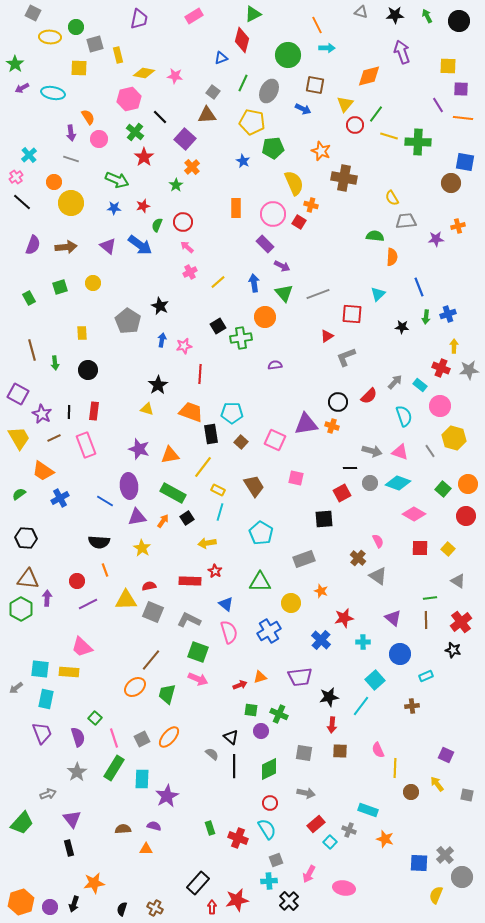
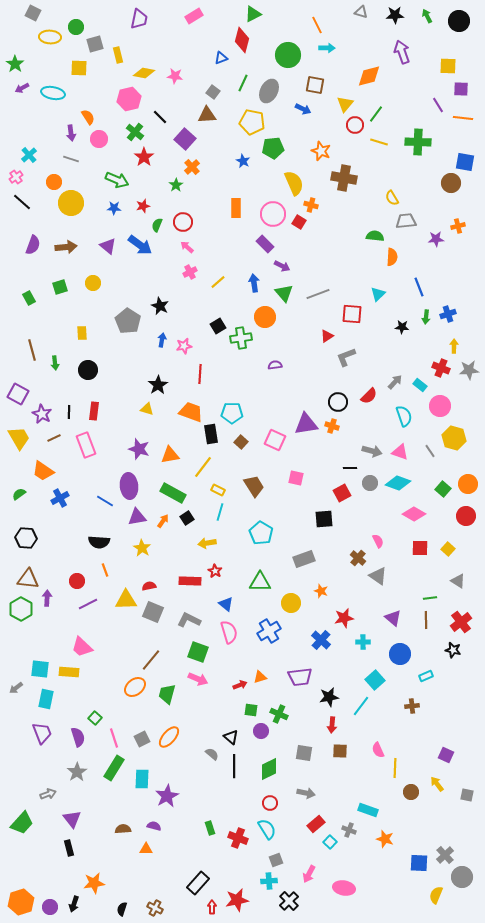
yellow line at (389, 136): moved 10 px left, 6 px down
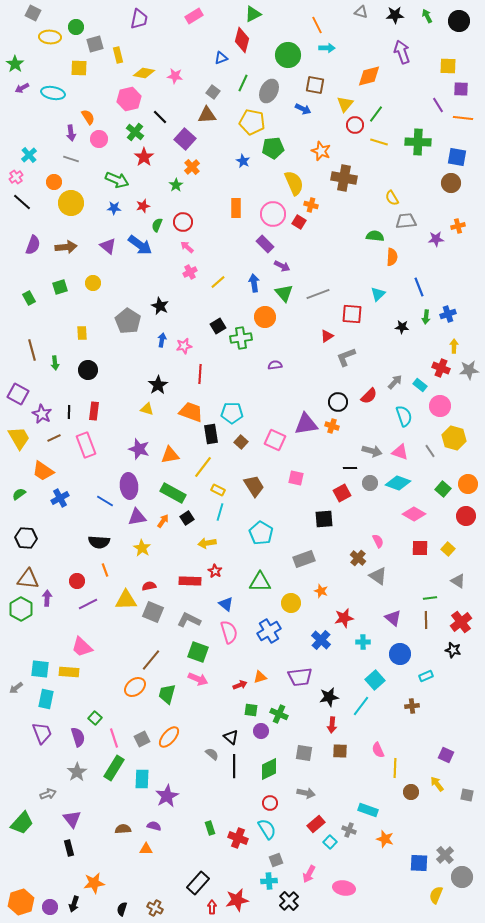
blue square at (465, 162): moved 8 px left, 5 px up
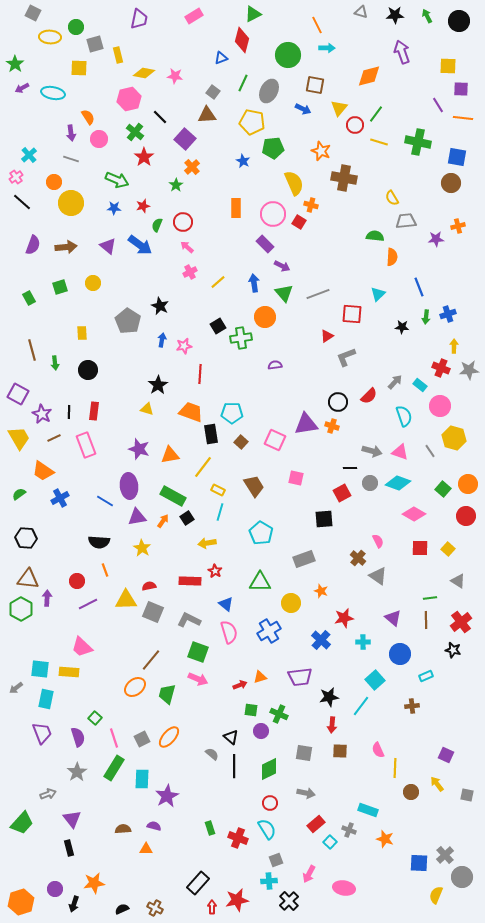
yellow triangle at (345, 104): moved 6 px left, 4 px down
green cross at (418, 142): rotated 10 degrees clockwise
green rectangle at (173, 493): moved 3 px down
purple circle at (50, 907): moved 5 px right, 18 px up
black semicircle at (122, 909): rotated 48 degrees clockwise
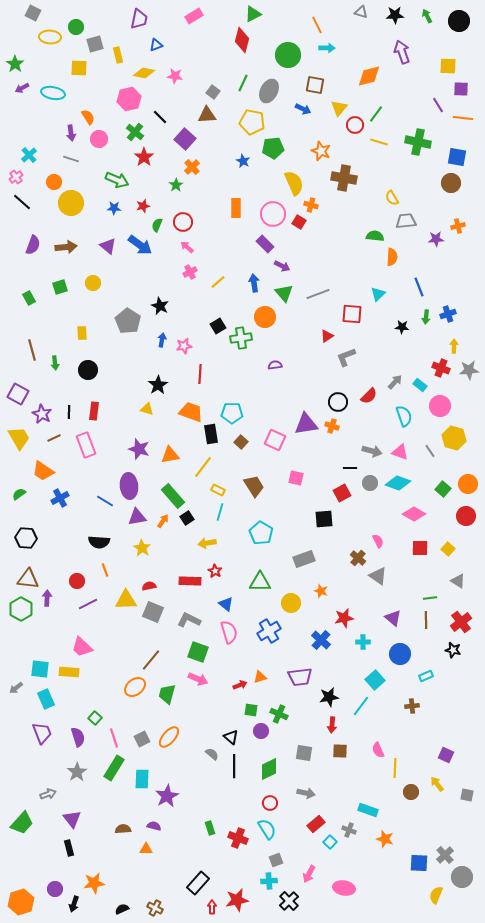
blue triangle at (221, 58): moved 65 px left, 13 px up
green rectangle at (173, 496): rotated 20 degrees clockwise
cyan rectangle at (46, 699): rotated 36 degrees counterclockwise
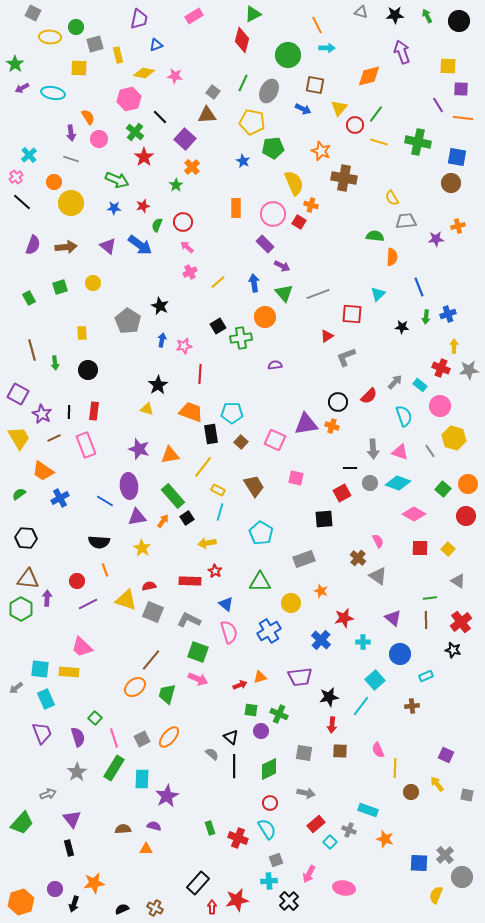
gray arrow at (372, 451): moved 1 px right, 2 px up; rotated 72 degrees clockwise
yellow triangle at (126, 600): rotated 20 degrees clockwise
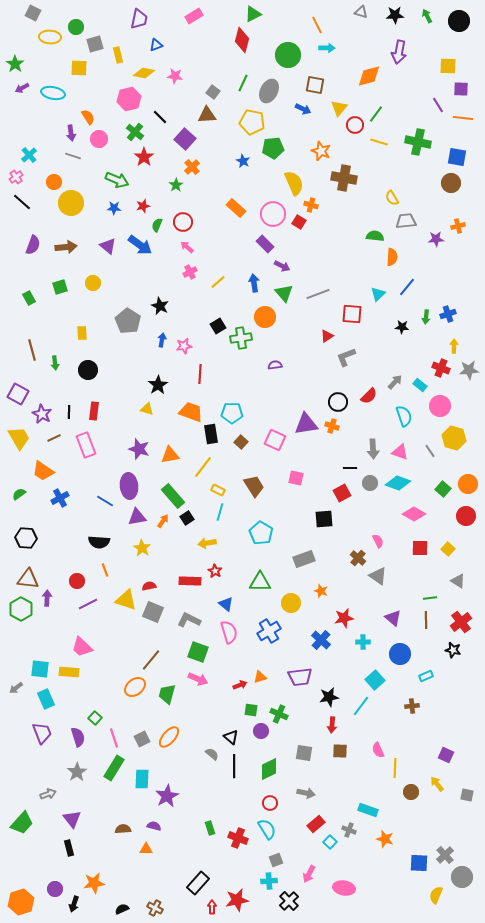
purple arrow at (402, 52): moved 3 px left; rotated 150 degrees counterclockwise
gray line at (71, 159): moved 2 px right, 3 px up
orange rectangle at (236, 208): rotated 48 degrees counterclockwise
blue line at (419, 287): moved 12 px left; rotated 60 degrees clockwise
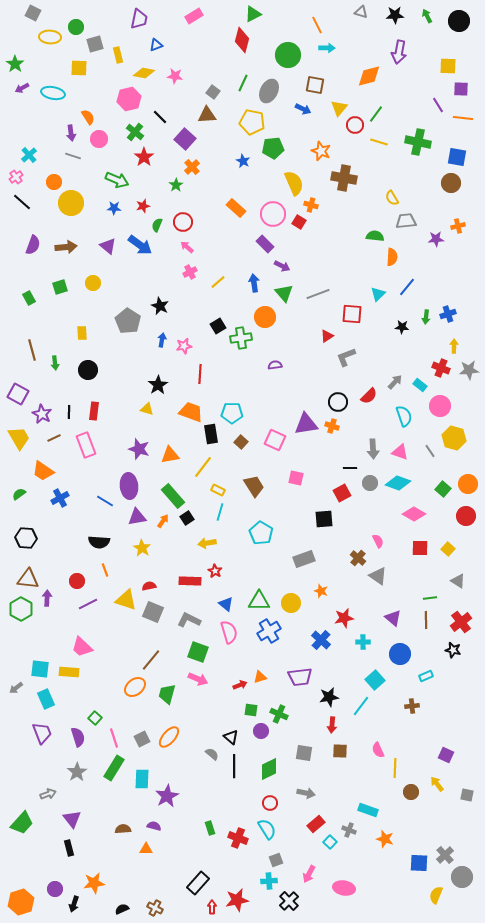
green triangle at (260, 582): moved 1 px left, 19 px down
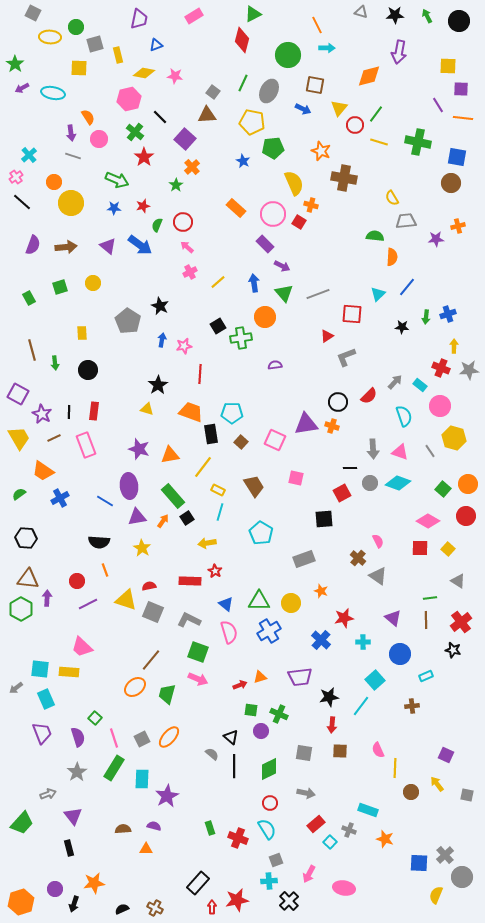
pink diamond at (414, 514): moved 14 px right, 7 px down
purple triangle at (72, 819): moved 1 px right, 3 px up
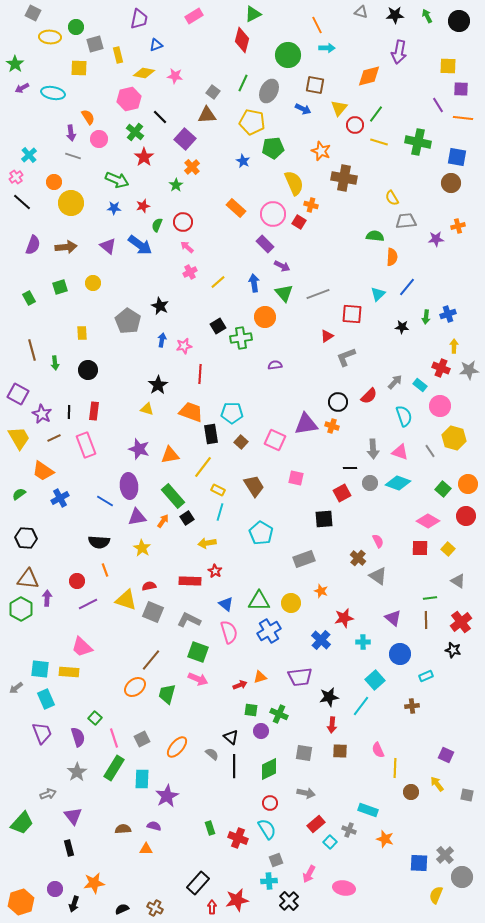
orange ellipse at (169, 737): moved 8 px right, 10 px down
